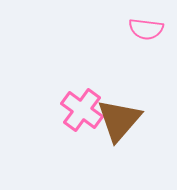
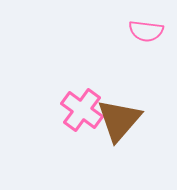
pink semicircle: moved 2 px down
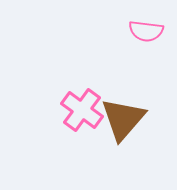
brown triangle: moved 4 px right, 1 px up
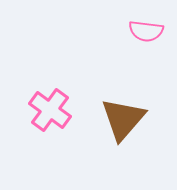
pink cross: moved 32 px left
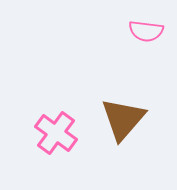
pink cross: moved 6 px right, 23 px down
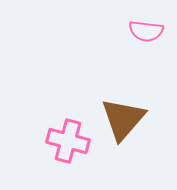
pink cross: moved 12 px right, 8 px down; rotated 21 degrees counterclockwise
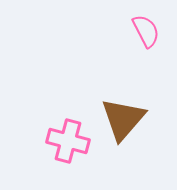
pink semicircle: rotated 124 degrees counterclockwise
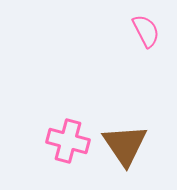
brown triangle: moved 2 px right, 26 px down; rotated 15 degrees counterclockwise
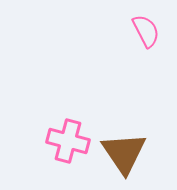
brown triangle: moved 1 px left, 8 px down
